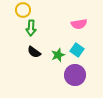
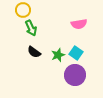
green arrow: rotated 28 degrees counterclockwise
cyan square: moved 1 px left, 3 px down
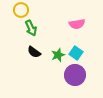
yellow circle: moved 2 px left
pink semicircle: moved 2 px left
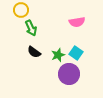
pink semicircle: moved 2 px up
purple circle: moved 6 px left, 1 px up
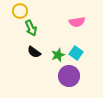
yellow circle: moved 1 px left, 1 px down
purple circle: moved 2 px down
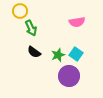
cyan square: moved 1 px down
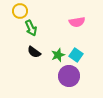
cyan square: moved 1 px down
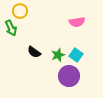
green arrow: moved 20 px left
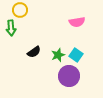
yellow circle: moved 1 px up
green arrow: rotated 21 degrees clockwise
black semicircle: rotated 72 degrees counterclockwise
